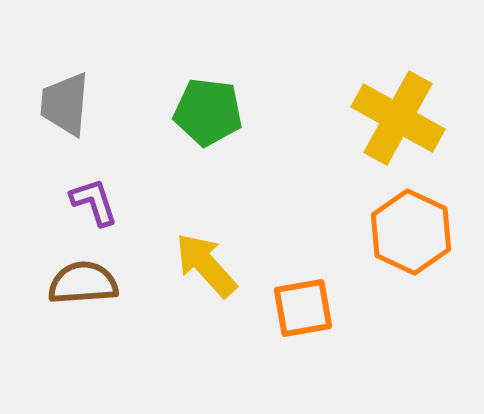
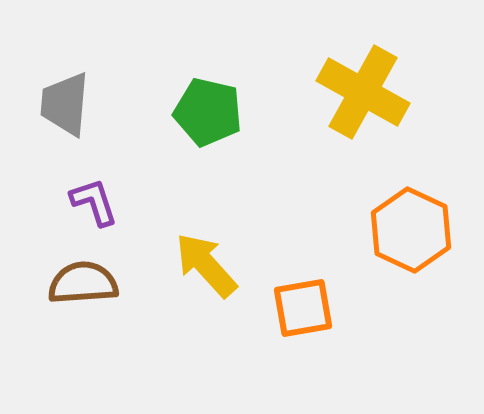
green pentagon: rotated 6 degrees clockwise
yellow cross: moved 35 px left, 26 px up
orange hexagon: moved 2 px up
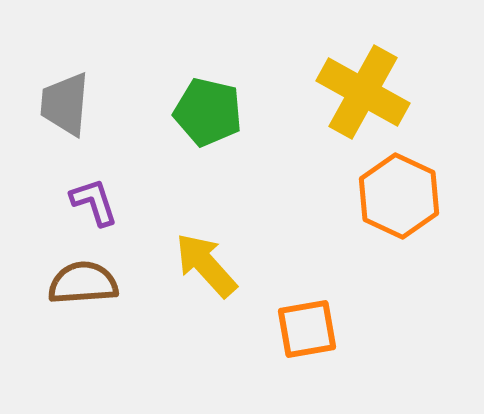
orange hexagon: moved 12 px left, 34 px up
orange square: moved 4 px right, 21 px down
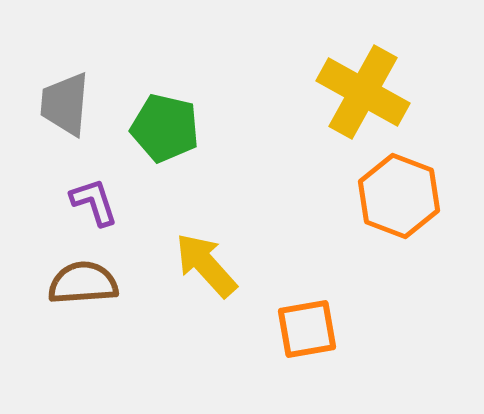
green pentagon: moved 43 px left, 16 px down
orange hexagon: rotated 4 degrees counterclockwise
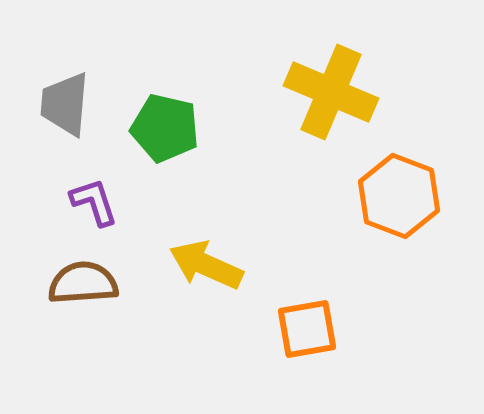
yellow cross: moved 32 px left; rotated 6 degrees counterclockwise
yellow arrow: rotated 24 degrees counterclockwise
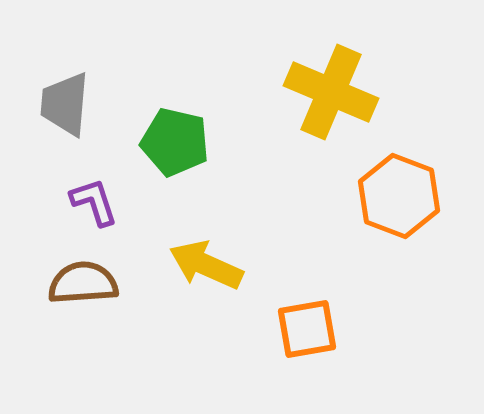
green pentagon: moved 10 px right, 14 px down
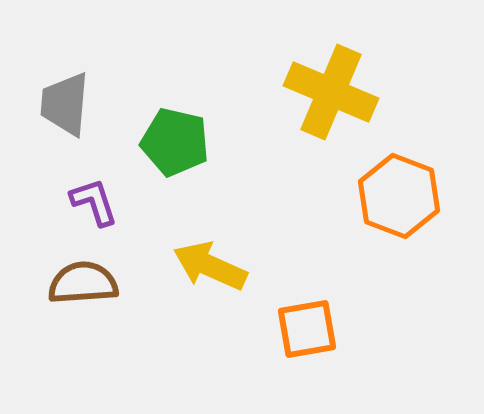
yellow arrow: moved 4 px right, 1 px down
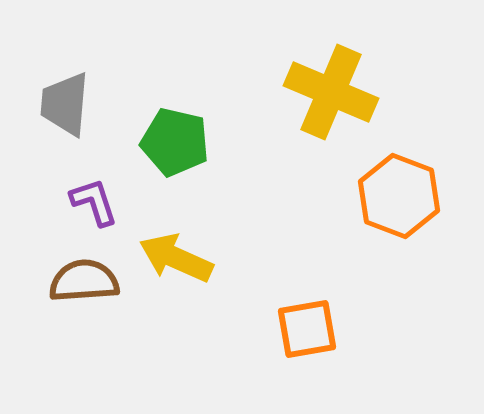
yellow arrow: moved 34 px left, 8 px up
brown semicircle: moved 1 px right, 2 px up
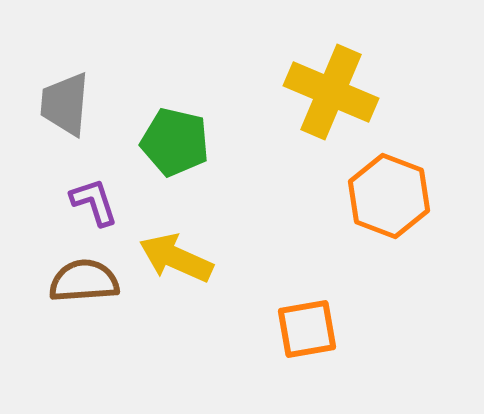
orange hexagon: moved 10 px left
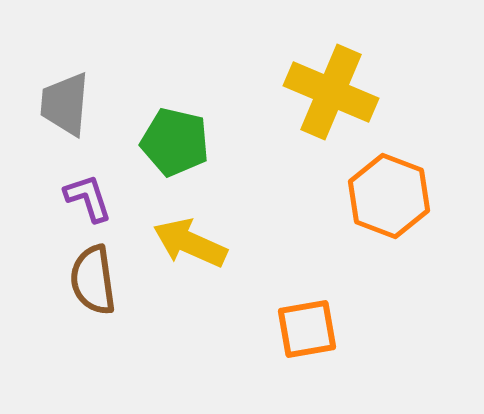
purple L-shape: moved 6 px left, 4 px up
yellow arrow: moved 14 px right, 15 px up
brown semicircle: moved 9 px right, 1 px up; rotated 94 degrees counterclockwise
